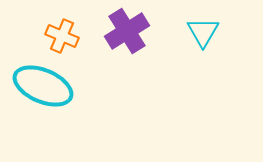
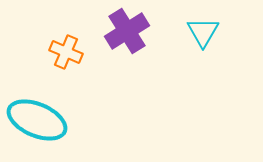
orange cross: moved 4 px right, 16 px down
cyan ellipse: moved 6 px left, 34 px down
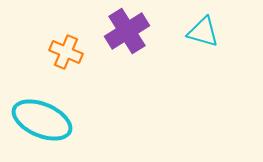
cyan triangle: rotated 44 degrees counterclockwise
cyan ellipse: moved 5 px right
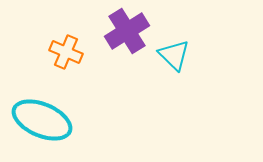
cyan triangle: moved 29 px left, 23 px down; rotated 28 degrees clockwise
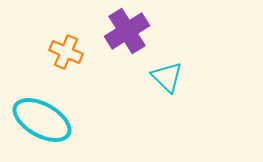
cyan triangle: moved 7 px left, 22 px down
cyan ellipse: rotated 6 degrees clockwise
